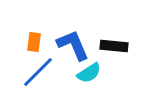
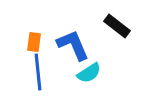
black rectangle: moved 3 px right, 20 px up; rotated 32 degrees clockwise
blue line: rotated 51 degrees counterclockwise
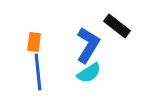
blue L-shape: moved 15 px right; rotated 54 degrees clockwise
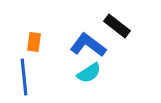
blue L-shape: rotated 84 degrees counterclockwise
blue line: moved 14 px left, 5 px down
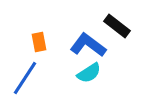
orange rectangle: moved 5 px right; rotated 18 degrees counterclockwise
blue line: moved 1 px right, 1 px down; rotated 39 degrees clockwise
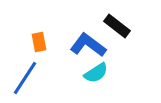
cyan semicircle: moved 7 px right
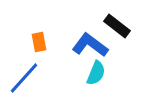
blue L-shape: moved 2 px right
cyan semicircle: rotated 35 degrees counterclockwise
blue line: moved 1 px left; rotated 9 degrees clockwise
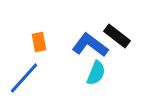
black rectangle: moved 10 px down
